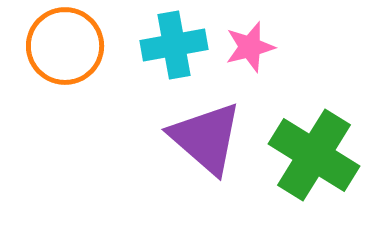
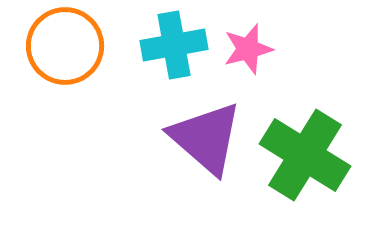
pink star: moved 2 px left, 2 px down
green cross: moved 9 px left
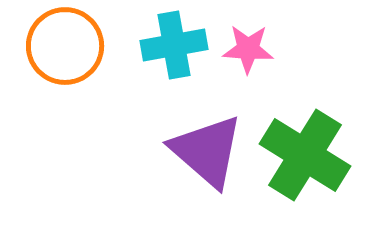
pink star: rotated 18 degrees clockwise
purple triangle: moved 1 px right, 13 px down
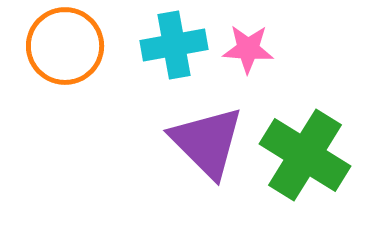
purple triangle: moved 9 px up; rotated 4 degrees clockwise
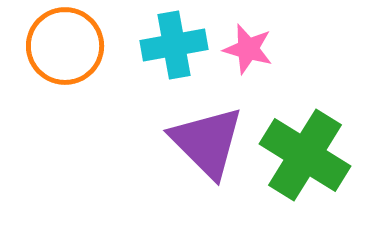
pink star: rotated 12 degrees clockwise
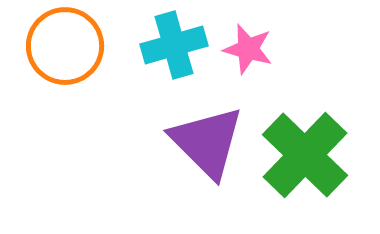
cyan cross: rotated 6 degrees counterclockwise
green cross: rotated 12 degrees clockwise
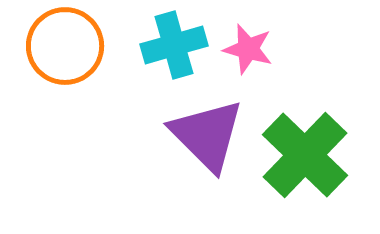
purple triangle: moved 7 px up
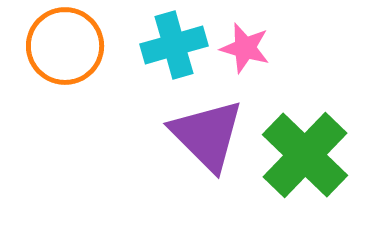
pink star: moved 3 px left, 1 px up
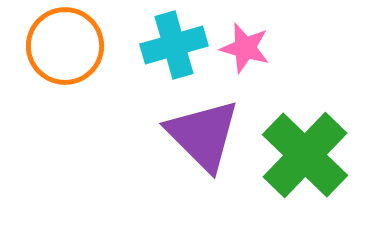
purple triangle: moved 4 px left
